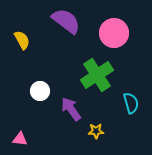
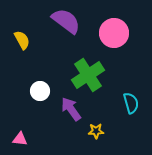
green cross: moved 9 px left
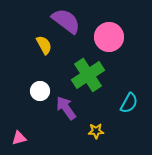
pink circle: moved 5 px left, 4 px down
yellow semicircle: moved 22 px right, 5 px down
cyan semicircle: moved 2 px left; rotated 45 degrees clockwise
purple arrow: moved 5 px left, 1 px up
pink triangle: moved 1 px left, 1 px up; rotated 21 degrees counterclockwise
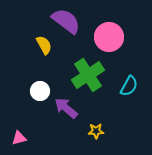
cyan semicircle: moved 17 px up
purple arrow: rotated 15 degrees counterclockwise
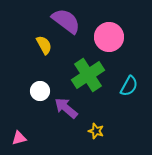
yellow star: rotated 21 degrees clockwise
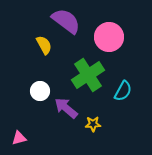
cyan semicircle: moved 6 px left, 5 px down
yellow star: moved 3 px left, 7 px up; rotated 21 degrees counterclockwise
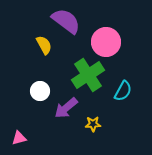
pink circle: moved 3 px left, 5 px down
purple arrow: rotated 80 degrees counterclockwise
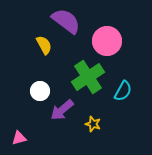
pink circle: moved 1 px right, 1 px up
green cross: moved 2 px down
purple arrow: moved 4 px left, 2 px down
yellow star: rotated 21 degrees clockwise
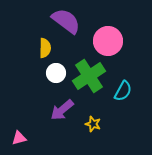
pink circle: moved 1 px right
yellow semicircle: moved 1 px right, 3 px down; rotated 30 degrees clockwise
green cross: moved 1 px right, 1 px up
white circle: moved 16 px right, 18 px up
